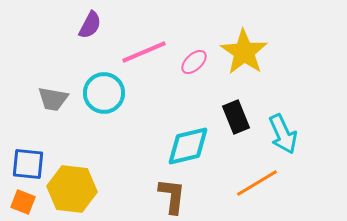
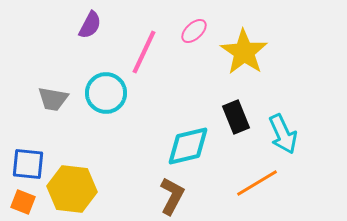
pink line: rotated 42 degrees counterclockwise
pink ellipse: moved 31 px up
cyan circle: moved 2 px right
brown L-shape: rotated 21 degrees clockwise
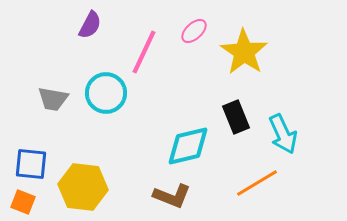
blue square: moved 3 px right
yellow hexagon: moved 11 px right, 2 px up
brown L-shape: rotated 84 degrees clockwise
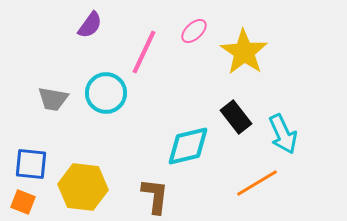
purple semicircle: rotated 8 degrees clockwise
black rectangle: rotated 16 degrees counterclockwise
brown L-shape: moved 17 px left; rotated 105 degrees counterclockwise
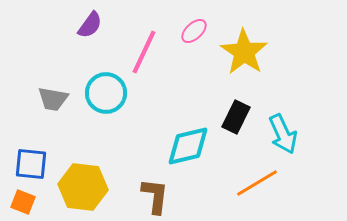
black rectangle: rotated 64 degrees clockwise
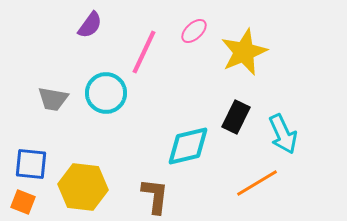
yellow star: rotated 15 degrees clockwise
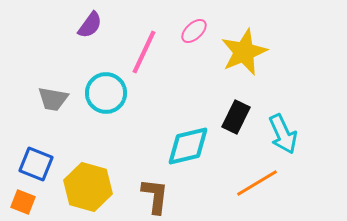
blue square: moved 5 px right; rotated 16 degrees clockwise
yellow hexagon: moved 5 px right; rotated 9 degrees clockwise
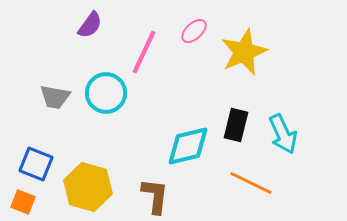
gray trapezoid: moved 2 px right, 2 px up
black rectangle: moved 8 px down; rotated 12 degrees counterclockwise
orange line: moved 6 px left; rotated 57 degrees clockwise
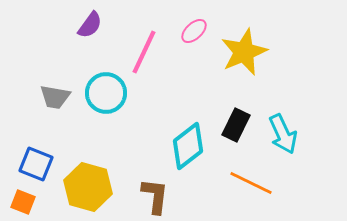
black rectangle: rotated 12 degrees clockwise
cyan diamond: rotated 24 degrees counterclockwise
